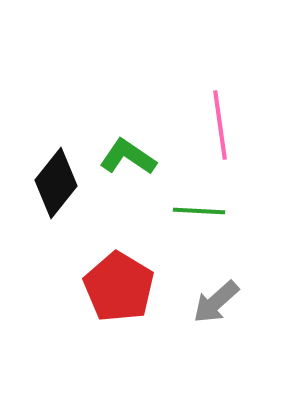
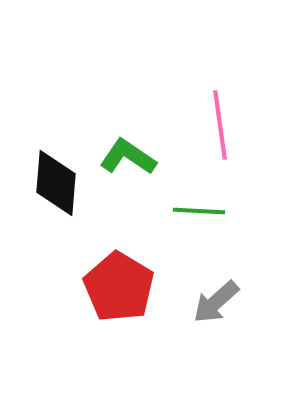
black diamond: rotated 34 degrees counterclockwise
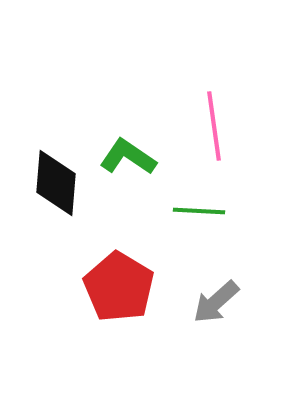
pink line: moved 6 px left, 1 px down
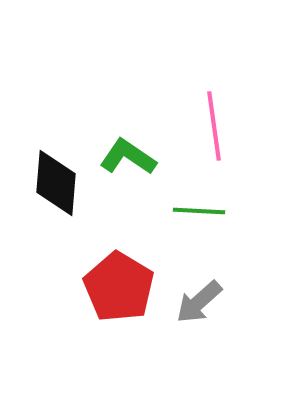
gray arrow: moved 17 px left
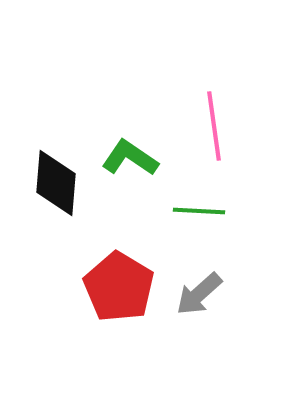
green L-shape: moved 2 px right, 1 px down
gray arrow: moved 8 px up
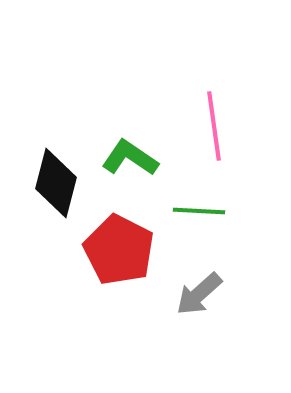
black diamond: rotated 10 degrees clockwise
red pentagon: moved 37 px up; rotated 4 degrees counterclockwise
